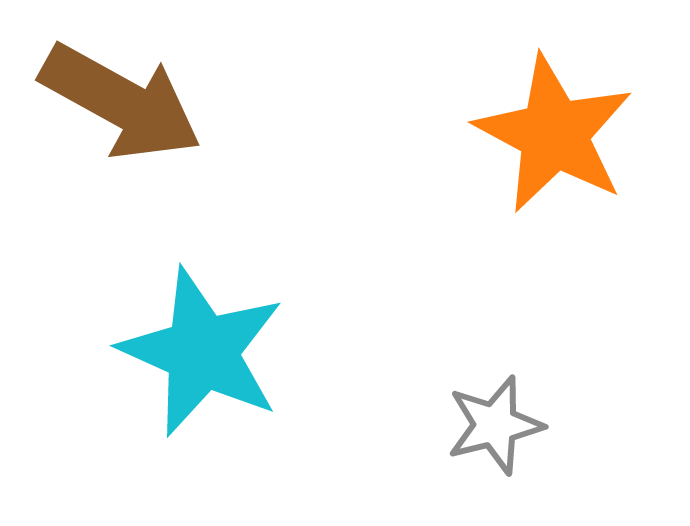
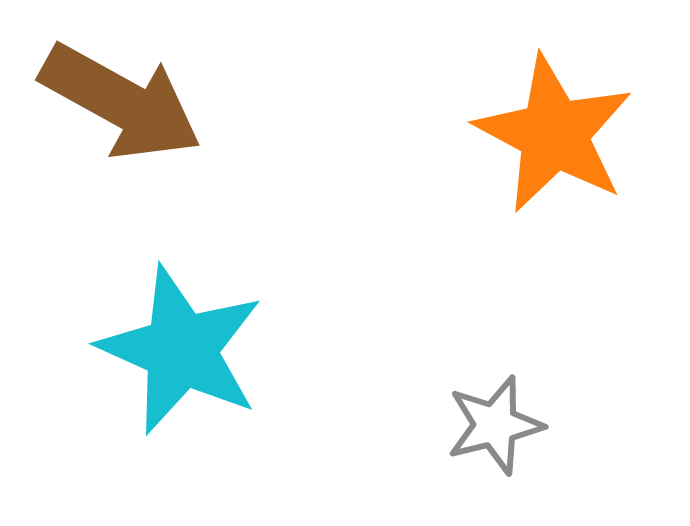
cyan star: moved 21 px left, 2 px up
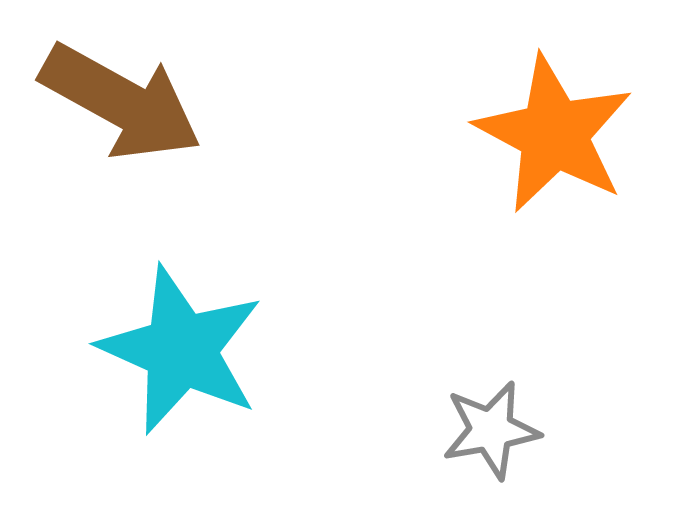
gray star: moved 4 px left, 5 px down; rotated 4 degrees clockwise
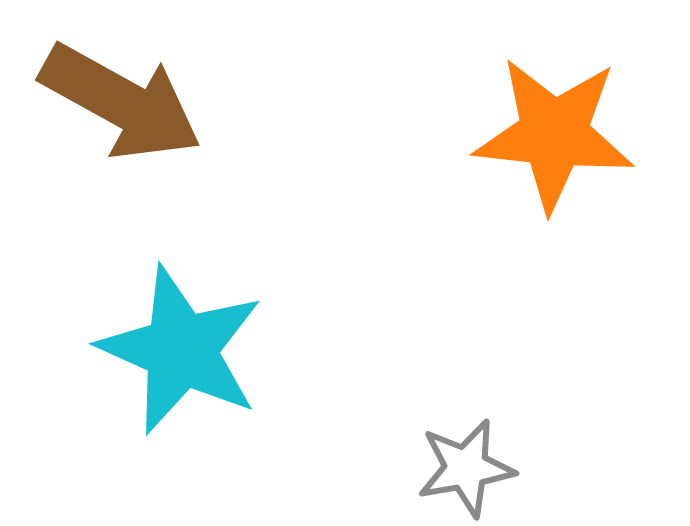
orange star: rotated 22 degrees counterclockwise
gray star: moved 25 px left, 38 px down
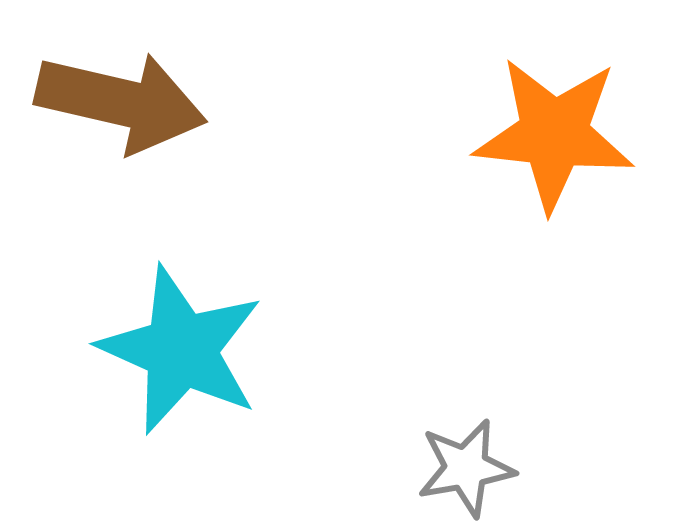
brown arrow: rotated 16 degrees counterclockwise
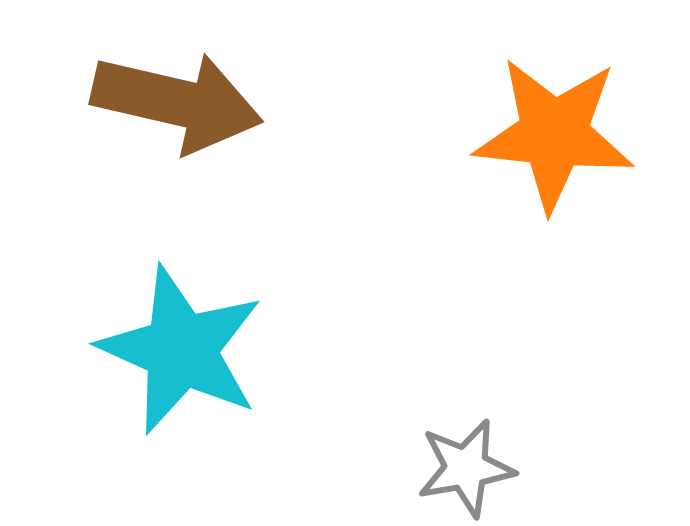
brown arrow: moved 56 px right
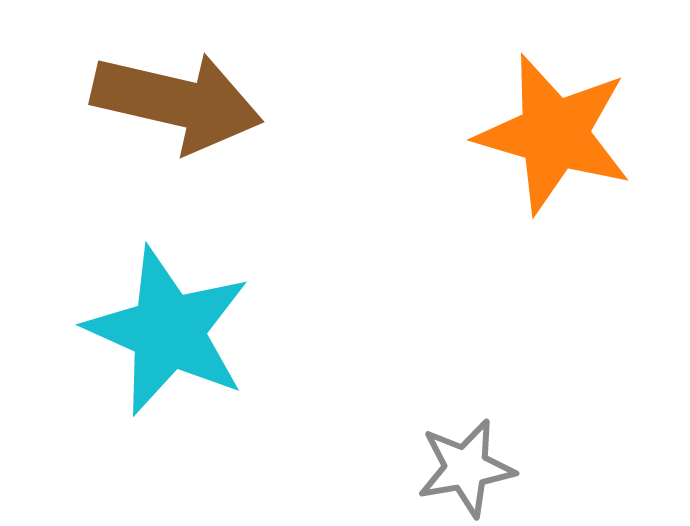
orange star: rotated 10 degrees clockwise
cyan star: moved 13 px left, 19 px up
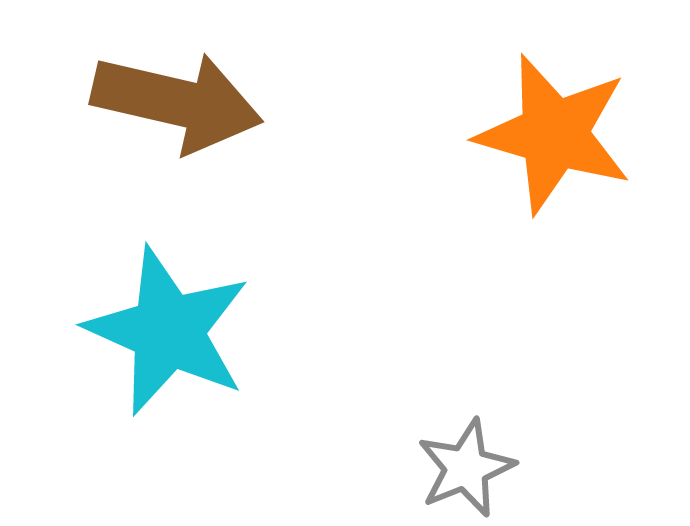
gray star: rotated 12 degrees counterclockwise
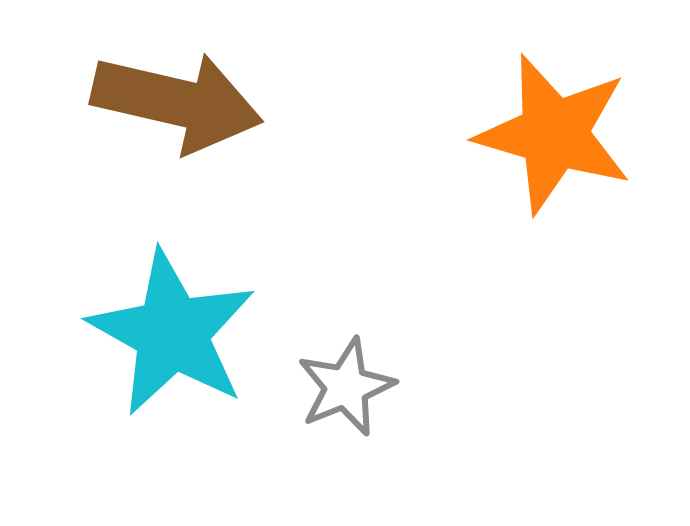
cyan star: moved 4 px right, 2 px down; rotated 5 degrees clockwise
gray star: moved 120 px left, 81 px up
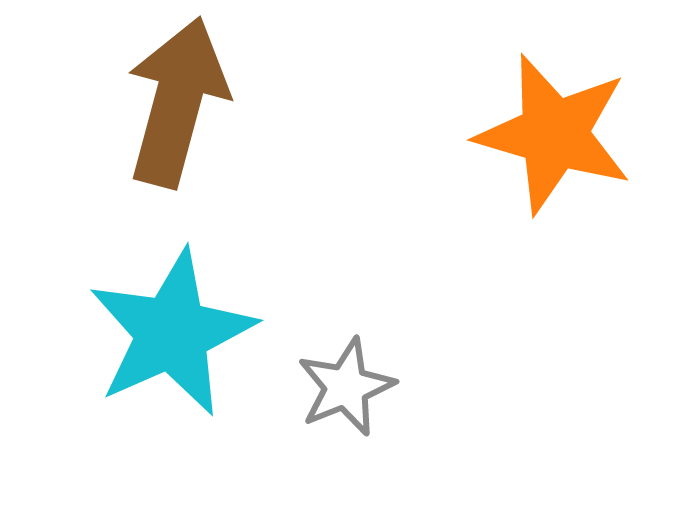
brown arrow: rotated 88 degrees counterclockwise
cyan star: rotated 19 degrees clockwise
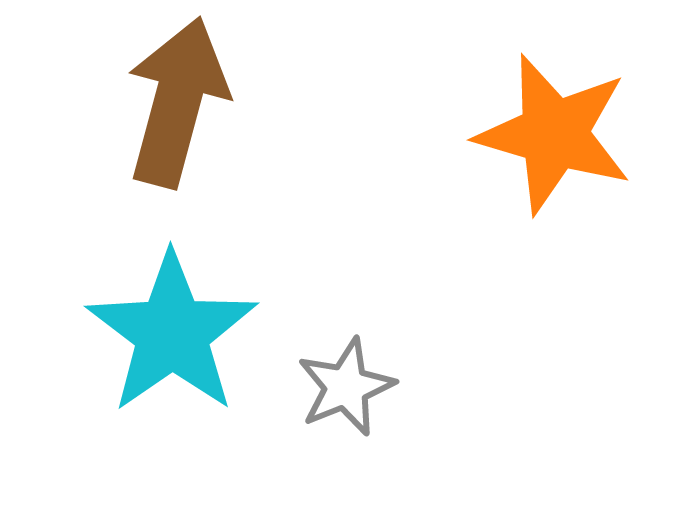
cyan star: rotated 11 degrees counterclockwise
